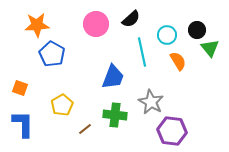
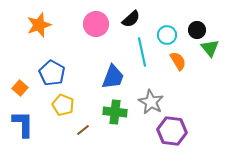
orange star: moved 2 px right; rotated 15 degrees counterclockwise
blue pentagon: moved 19 px down
orange square: rotated 21 degrees clockwise
yellow pentagon: moved 1 px right; rotated 20 degrees counterclockwise
green cross: moved 3 px up
brown line: moved 2 px left, 1 px down
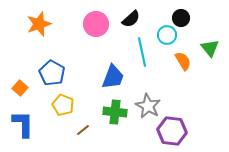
orange star: moved 1 px up
black circle: moved 16 px left, 12 px up
orange semicircle: moved 5 px right
gray star: moved 3 px left, 4 px down
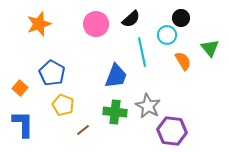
blue trapezoid: moved 3 px right, 1 px up
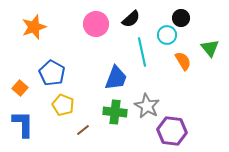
orange star: moved 5 px left, 3 px down
blue trapezoid: moved 2 px down
gray star: moved 1 px left
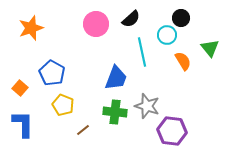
orange star: moved 3 px left, 1 px down
gray star: rotated 10 degrees counterclockwise
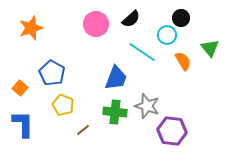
cyan line: rotated 44 degrees counterclockwise
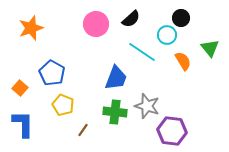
brown line: rotated 16 degrees counterclockwise
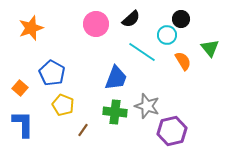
black circle: moved 1 px down
purple hexagon: rotated 20 degrees counterclockwise
